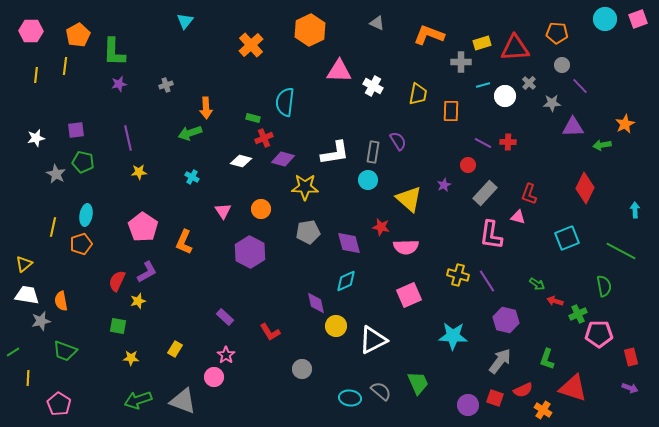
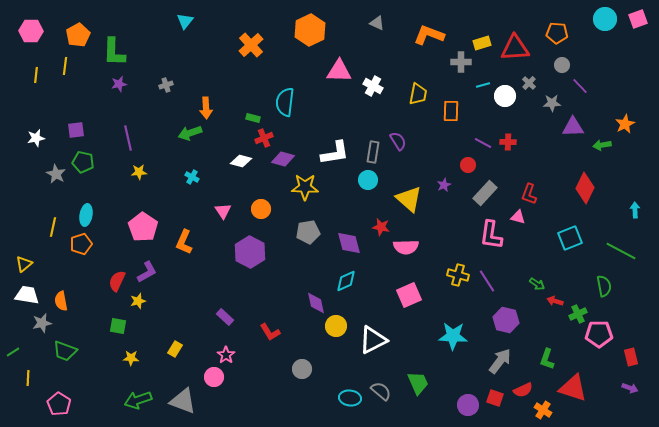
cyan square at (567, 238): moved 3 px right
gray star at (41, 321): moved 1 px right, 2 px down
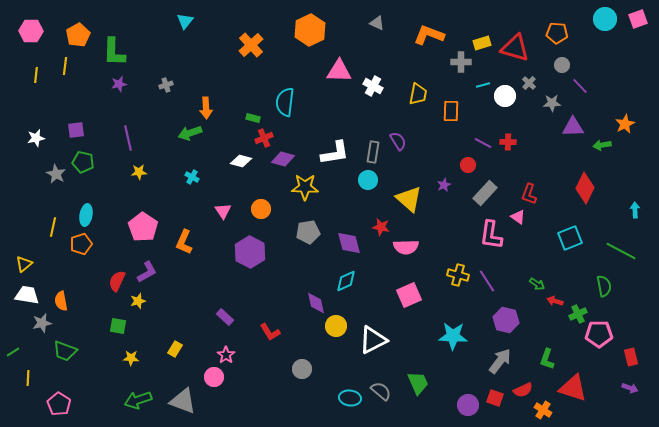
red triangle at (515, 48): rotated 20 degrees clockwise
pink triangle at (518, 217): rotated 21 degrees clockwise
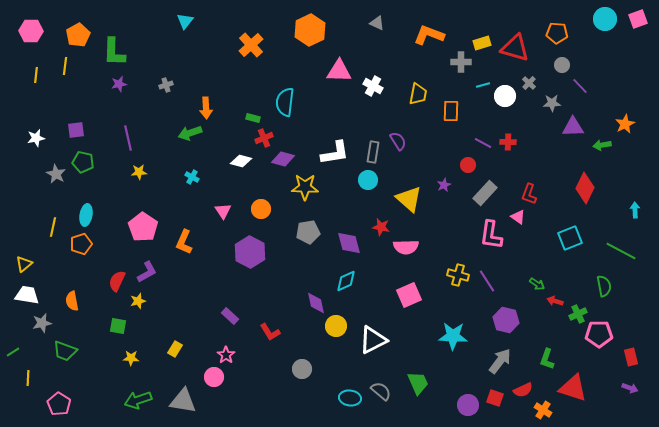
orange semicircle at (61, 301): moved 11 px right
purple rectangle at (225, 317): moved 5 px right, 1 px up
gray triangle at (183, 401): rotated 12 degrees counterclockwise
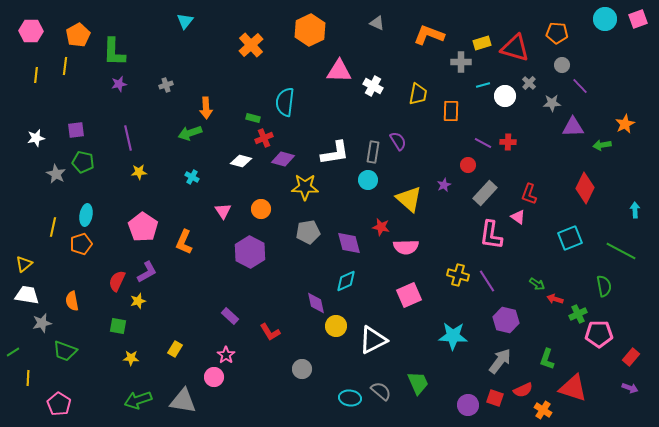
red arrow at (555, 301): moved 2 px up
red rectangle at (631, 357): rotated 54 degrees clockwise
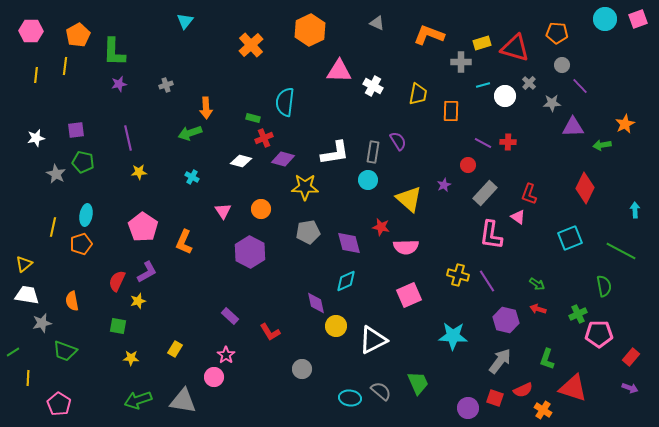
red arrow at (555, 299): moved 17 px left, 10 px down
purple circle at (468, 405): moved 3 px down
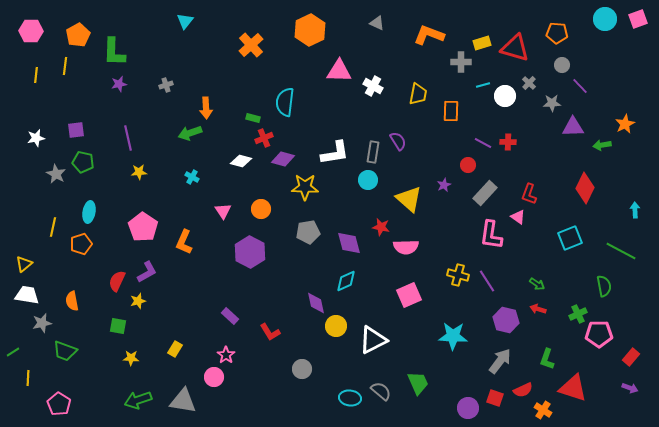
cyan ellipse at (86, 215): moved 3 px right, 3 px up
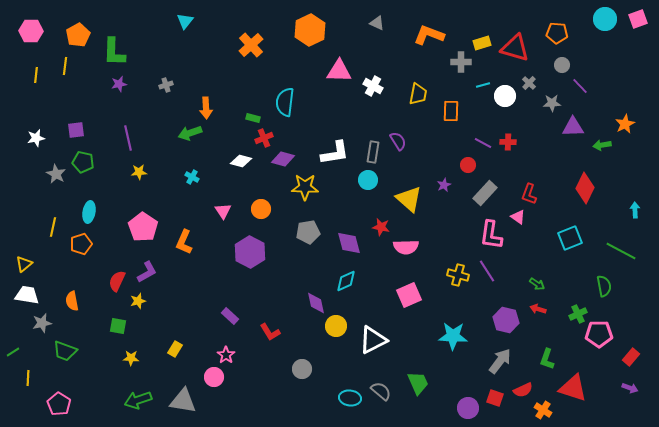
purple line at (487, 281): moved 10 px up
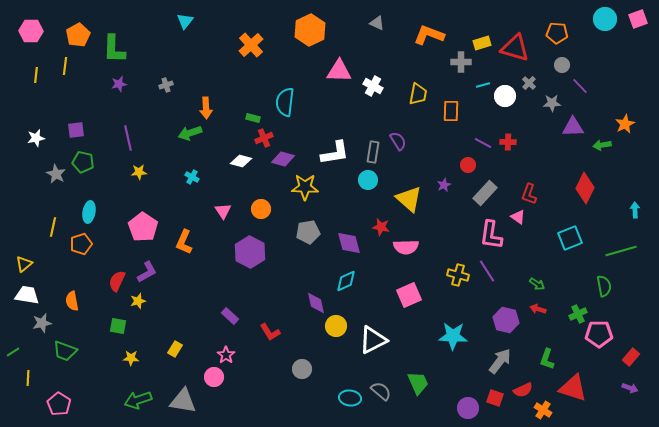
green L-shape at (114, 52): moved 3 px up
green line at (621, 251): rotated 44 degrees counterclockwise
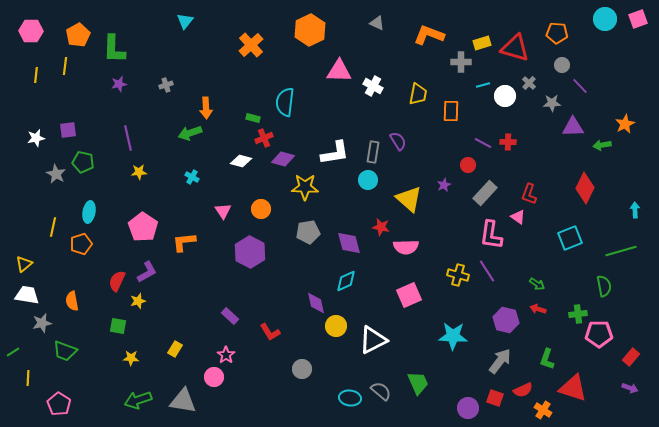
purple square at (76, 130): moved 8 px left
orange L-shape at (184, 242): rotated 60 degrees clockwise
green cross at (578, 314): rotated 18 degrees clockwise
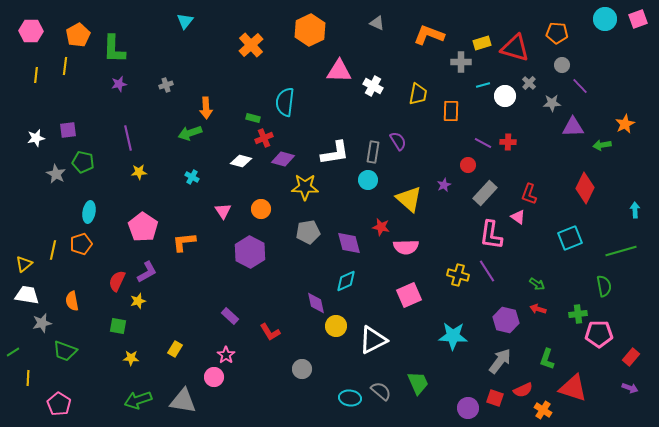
yellow line at (53, 227): moved 23 px down
